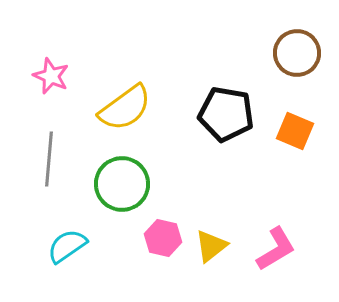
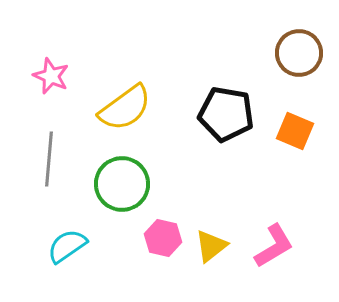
brown circle: moved 2 px right
pink L-shape: moved 2 px left, 3 px up
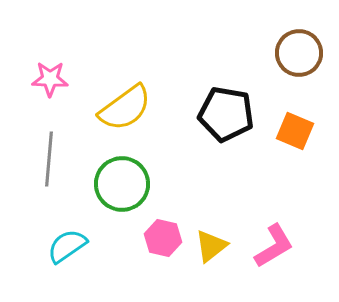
pink star: moved 1 px left, 3 px down; rotated 21 degrees counterclockwise
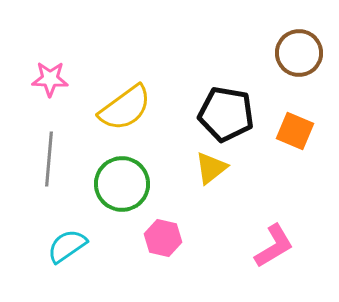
yellow triangle: moved 78 px up
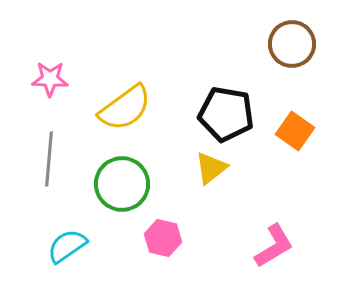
brown circle: moved 7 px left, 9 px up
orange square: rotated 12 degrees clockwise
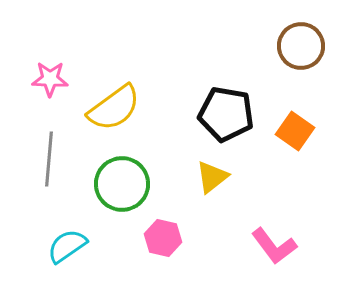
brown circle: moved 9 px right, 2 px down
yellow semicircle: moved 11 px left
yellow triangle: moved 1 px right, 9 px down
pink L-shape: rotated 84 degrees clockwise
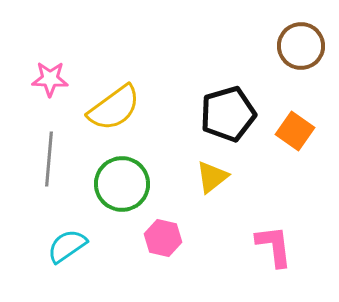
black pentagon: moved 2 px right; rotated 26 degrees counterclockwise
pink L-shape: rotated 150 degrees counterclockwise
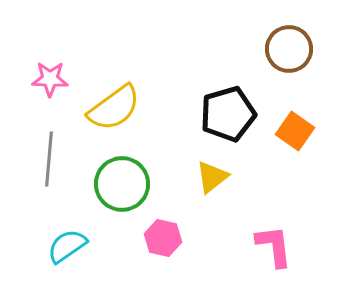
brown circle: moved 12 px left, 3 px down
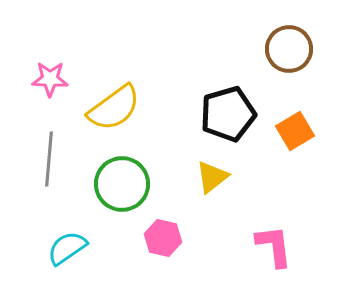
orange square: rotated 24 degrees clockwise
cyan semicircle: moved 2 px down
